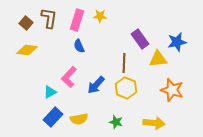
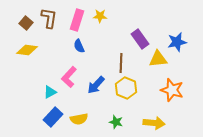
brown line: moved 3 px left
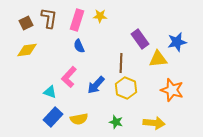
brown square: rotated 24 degrees clockwise
yellow diamond: rotated 15 degrees counterclockwise
cyan triangle: rotated 48 degrees clockwise
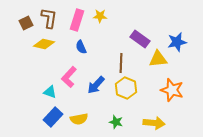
purple rectangle: rotated 18 degrees counterclockwise
blue semicircle: moved 2 px right, 1 px down
yellow diamond: moved 17 px right, 6 px up; rotated 20 degrees clockwise
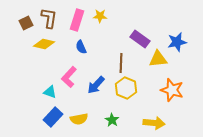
green star: moved 4 px left, 2 px up; rotated 16 degrees clockwise
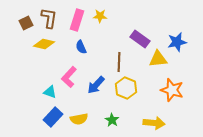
brown line: moved 2 px left, 1 px up
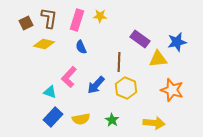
yellow semicircle: moved 2 px right
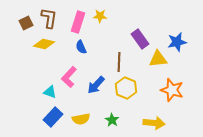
pink rectangle: moved 1 px right, 2 px down
purple rectangle: rotated 18 degrees clockwise
